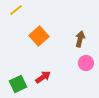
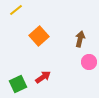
pink circle: moved 3 px right, 1 px up
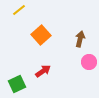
yellow line: moved 3 px right
orange square: moved 2 px right, 1 px up
red arrow: moved 6 px up
green square: moved 1 px left
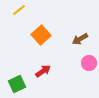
brown arrow: rotated 133 degrees counterclockwise
pink circle: moved 1 px down
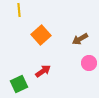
yellow line: rotated 56 degrees counterclockwise
green square: moved 2 px right
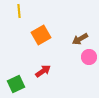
yellow line: moved 1 px down
orange square: rotated 12 degrees clockwise
pink circle: moved 6 px up
green square: moved 3 px left
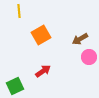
green square: moved 1 px left, 2 px down
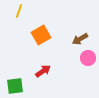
yellow line: rotated 24 degrees clockwise
pink circle: moved 1 px left, 1 px down
green square: rotated 18 degrees clockwise
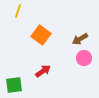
yellow line: moved 1 px left
orange square: rotated 24 degrees counterclockwise
pink circle: moved 4 px left
green square: moved 1 px left, 1 px up
